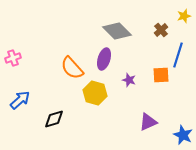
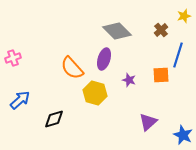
purple triangle: rotated 18 degrees counterclockwise
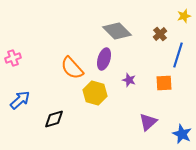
brown cross: moved 1 px left, 4 px down
orange square: moved 3 px right, 8 px down
blue star: moved 1 px left, 1 px up
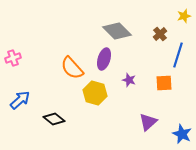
black diamond: rotated 55 degrees clockwise
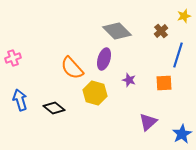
brown cross: moved 1 px right, 3 px up
blue arrow: rotated 65 degrees counterclockwise
black diamond: moved 11 px up
blue star: rotated 18 degrees clockwise
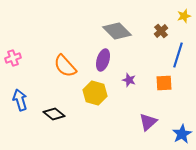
purple ellipse: moved 1 px left, 1 px down
orange semicircle: moved 7 px left, 2 px up
black diamond: moved 6 px down
